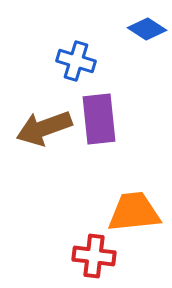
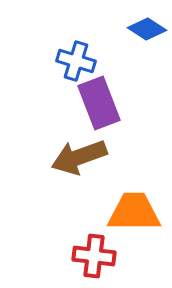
purple rectangle: moved 16 px up; rotated 15 degrees counterclockwise
brown arrow: moved 35 px right, 29 px down
orange trapezoid: rotated 6 degrees clockwise
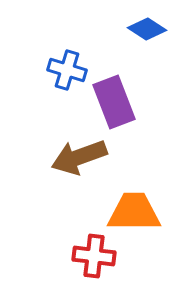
blue cross: moved 9 px left, 9 px down
purple rectangle: moved 15 px right, 1 px up
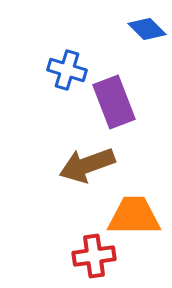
blue diamond: rotated 12 degrees clockwise
brown arrow: moved 8 px right, 8 px down
orange trapezoid: moved 4 px down
red cross: rotated 15 degrees counterclockwise
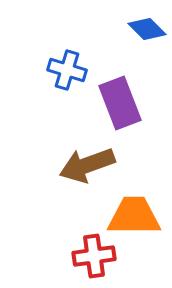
purple rectangle: moved 6 px right, 1 px down
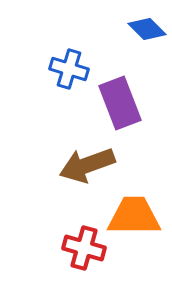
blue cross: moved 2 px right, 1 px up
red cross: moved 10 px left, 8 px up; rotated 24 degrees clockwise
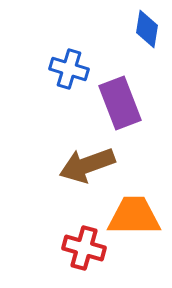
blue diamond: rotated 54 degrees clockwise
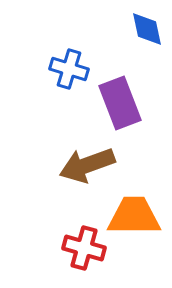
blue diamond: rotated 21 degrees counterclockwise
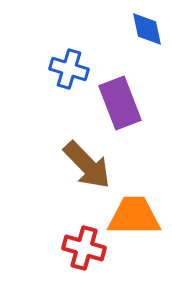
brown arrow: rotated 114 degrees counterclockwise
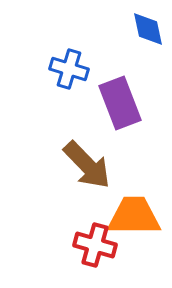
blue diamond: moved 1 px right
red cross: moved 11 px right, 3 px up
